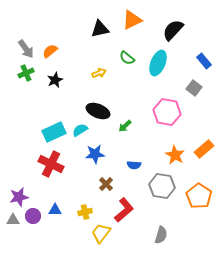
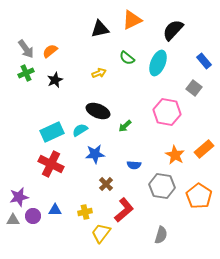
cyan rectangle: moved 2 px left
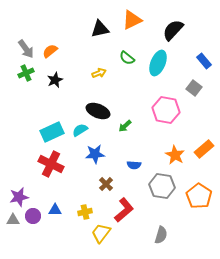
pink hexagon: moved 1 px left, 2 px up
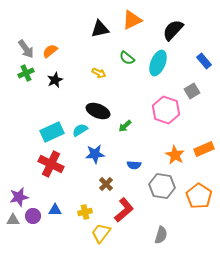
yellow arrow: rotated 48 degrees clockwise
gray square: moved 2 px left, 3 px down; rotated 21 degrees clockwise
pink hexagon: rotated 8 degrees clockwise
orange rectangle: rotated 18 degrees clockwise
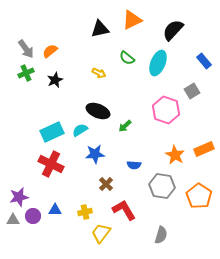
red L-shape: rotated 80 degrees counterclockwise
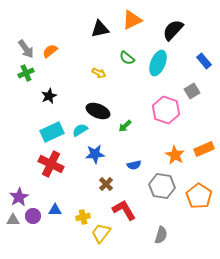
black star: moved 6 px left, 16 px down
blue semicircle: rotated 16 degrees counterclockwise
purple star: rotated 18 degrees counterclockwise
yellow cross: moved 2 px left, 5 px down
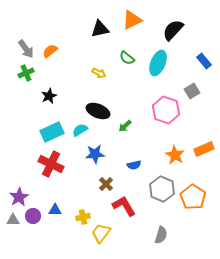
gray hexagon: moved 3 px down; rotated 15 degrees clockwise
orange pentagon: moved 6 px left, 1 px down
red L-shape: moved 4 px up
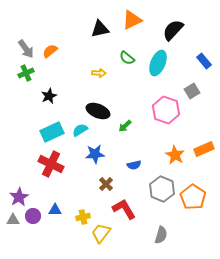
yellow arrow: rotated 24 degrees counterclockwise
red L-shape: moved 3 px down
